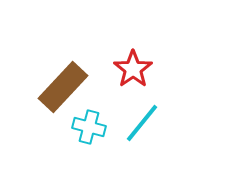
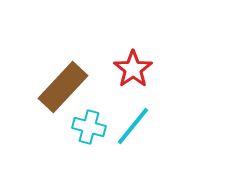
cyan line: moved 9 px left, 3 px down
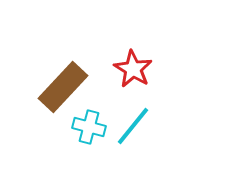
red star: rotated 6 degrees counterclockwise
